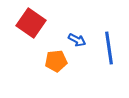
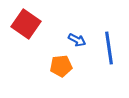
red square: moved 5 px left, 1 px down
orange pentagon: moved 5 px right, 5 px down
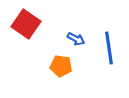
blue arrow: moved 1 px left, 1 px up
orange pentagon: rotated 15 degrees clockwise
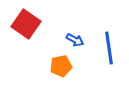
blue arrow: moved 1 px left, 1 px down
orange pentagon: rotated 20 degrees counterclockwise
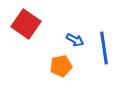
blue line: moved 5 px left
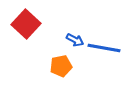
red square: rotated 8 degrees clockwise
blue line: rotated 72 degrees counterclockwise
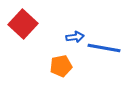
red square: moved 3 px left
blue arrow: moved 3 px up; rotated 36 degrees counterclockwise
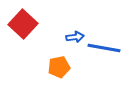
orange pentagon: moved 2 px left, 1 px down
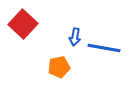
blue arrow: rotated 108 degrees clockwise
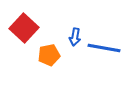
red square: moved 1 px right, 4 px down
orange pentagon: moved 10 px left, 12 px up
